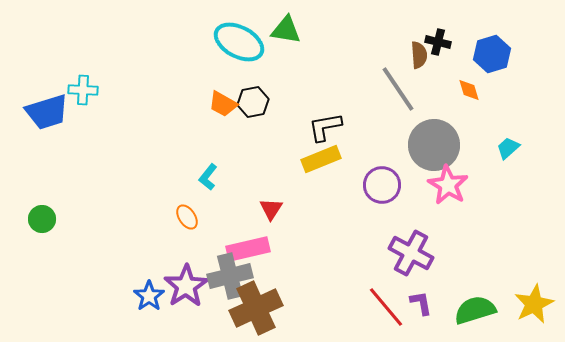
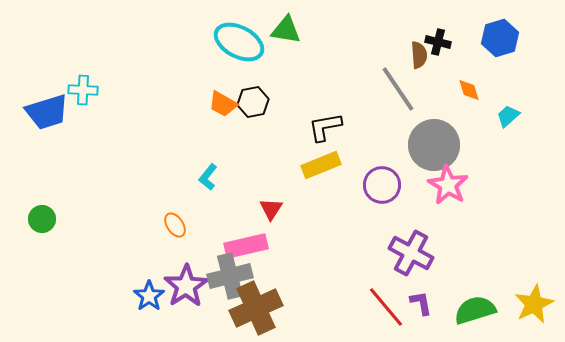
blue hexagon: moved 8 px right, 16 px up
cyan trapezoid: moved 32 px up
yellow rectangle: moved 6 px down
orange ellipse: moved 12 px left, 8 px down
pink rectangle: moved 2 px left, 3 px up
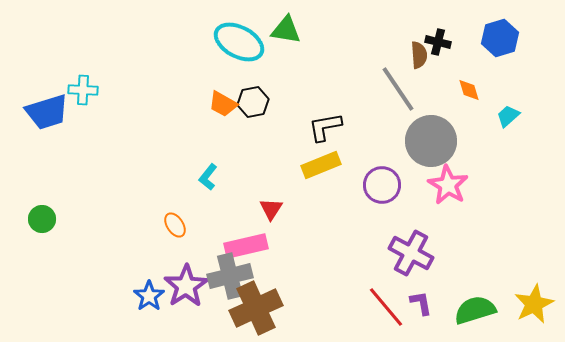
gray circle: moved 3 px left, 4 px up
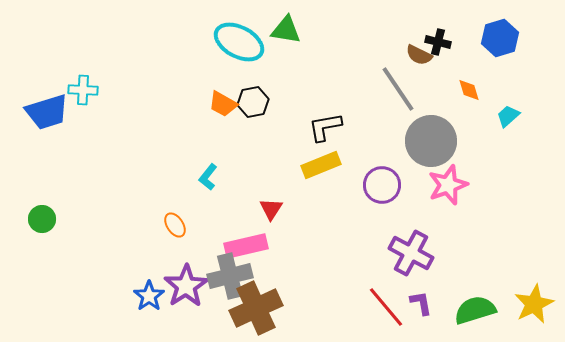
brown semicircle: rotated 120 degrees clockwise
pink star: rotated 21 degrees clockwise
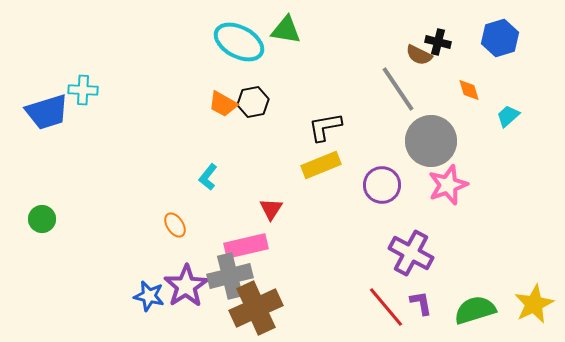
blue star: rotated 24 degrees counterclockwise
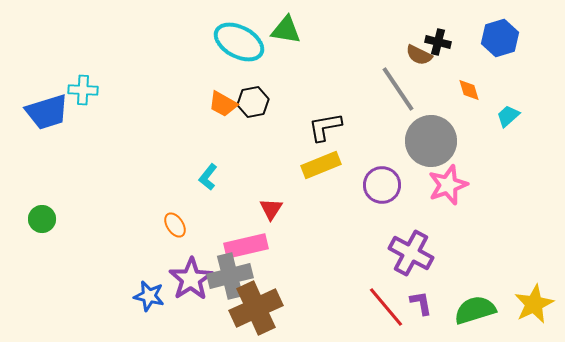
purple star: moved 5 px right, 7 px up
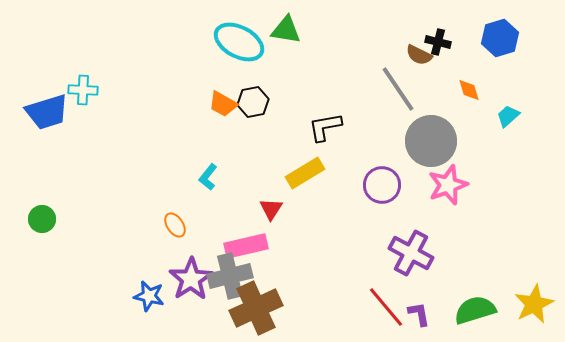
yellow rectangle: moved 16 px left, 8 px down; rotated 9 degrees counterclockwise
purple L-shape: moved 2 px left, 11 px down
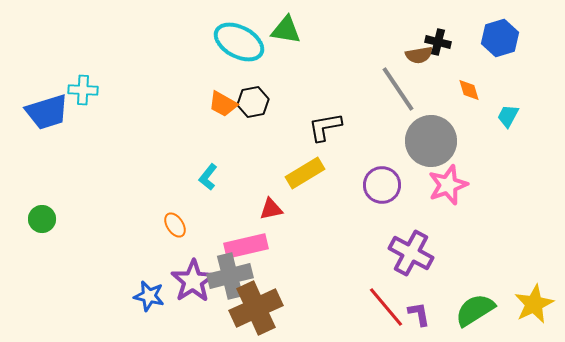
brown semicircle: rotated 36 degrees counterclockwise
cyan trapezoid: rotated 20 degrees counterclockwise
red triangle: rotated 45 degrees clockwise
purple star: moved 2 px right, 2 px down
green semicircle: rotated 15 degrees counterclockwise
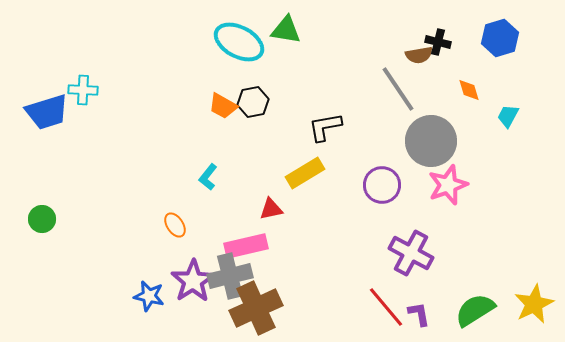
orange trapezoid: moved 2 px down
